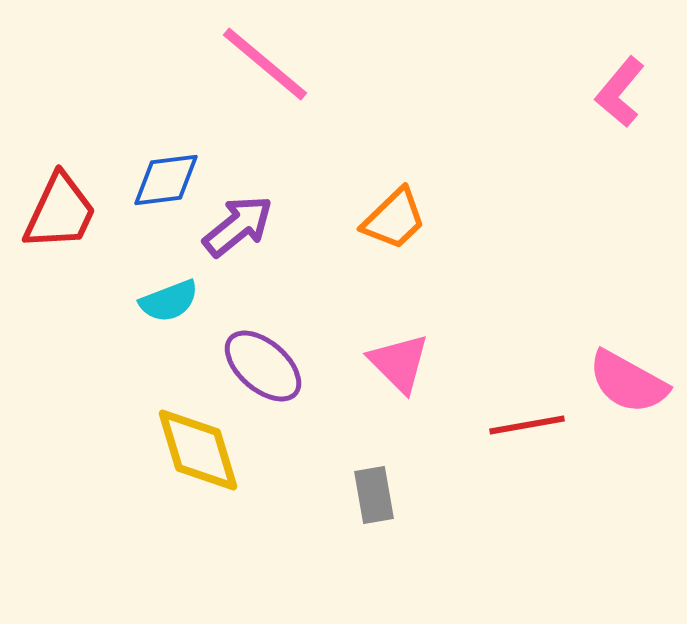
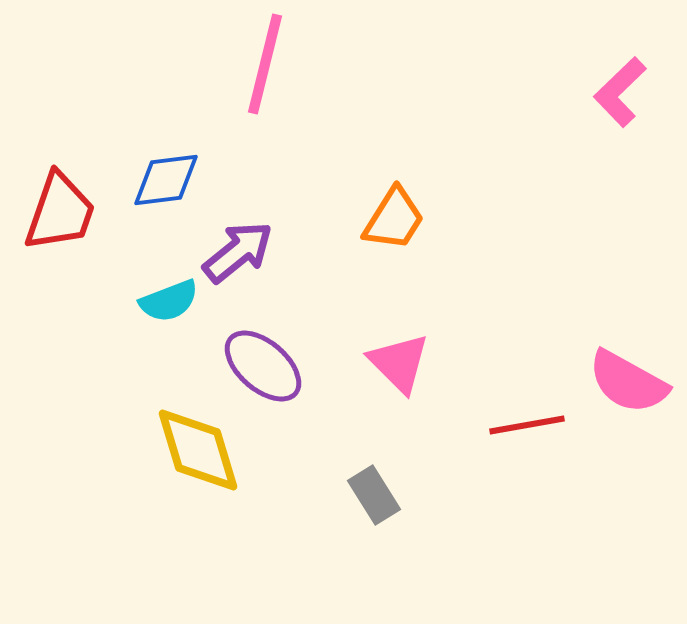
pink line: rotated 64 degrees clockwise
pink L-shape: rotated 6 degrees clockwise
red trapezoid: rotated 6 degrees counterclockwise
orange trapezoid: rotated 14 degrees counterclockwise
purple arrow: moved 26 px down
gray rectangle: rotated 22 degrees counterclockwise
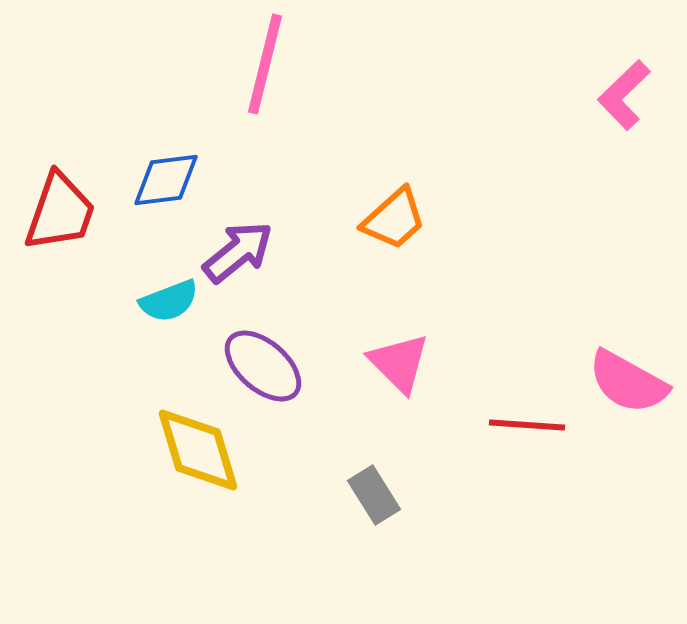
pink L-shape: moved 4 px right, 3 px down
orange trapezoid: rotated 16 degrees clockwise
red line: rotated 14 degrees clockwise
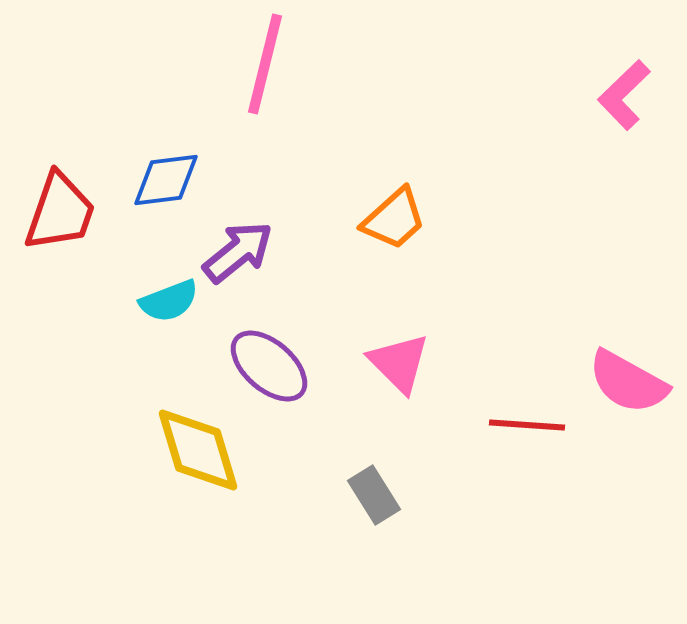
purple ellipse: moved 6 px right
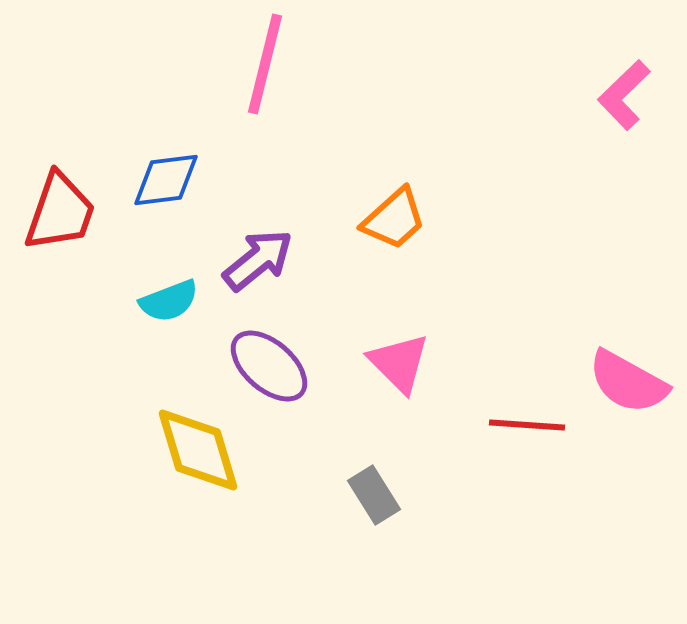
purple arrow: moved 20 px right, 8 px down
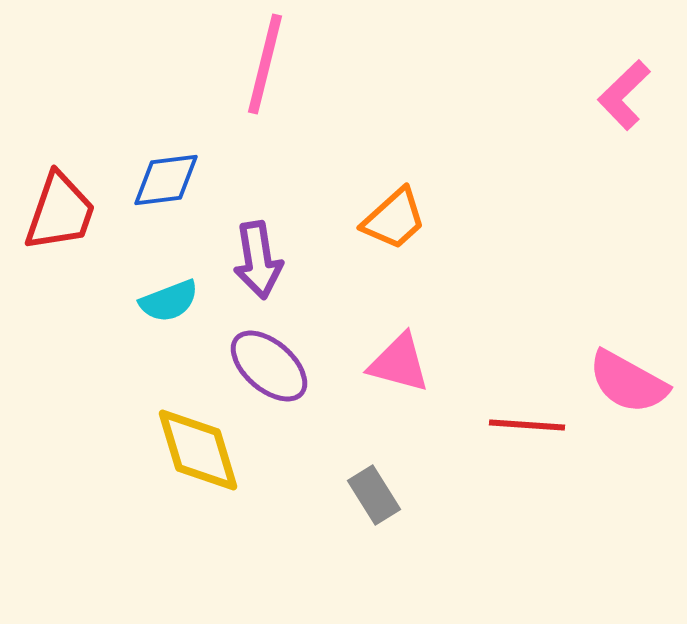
purple arrow: rotated 120 degrees clockwise
pink triangle: rotated 30 degrees counterclockwise
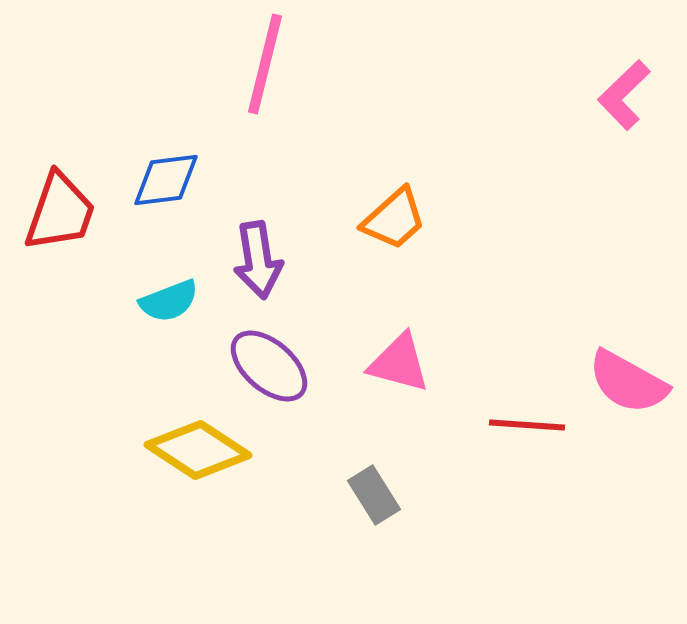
yellow diamond: rotated 40 degrees counterclockwise
